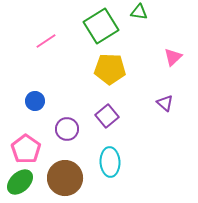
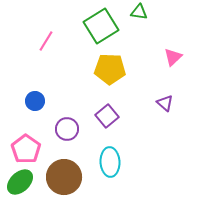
pink line: rotated 25 degrees counterclockwise
brown circle: moved 1 px left, 1 px up
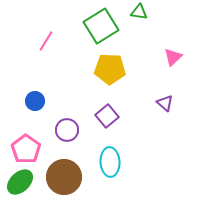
purple circle: moved 1 px down
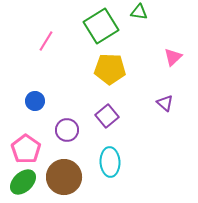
green ellipse: moved 3 px right
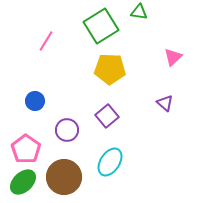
cyan ellipse: rotated 36 degrees clockwise
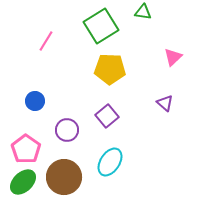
green triangle: moved 4 px right
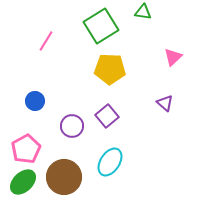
purple circle: moved 5 px right, 4 px up
pink pentagon: rotated 8 degrees clockwise
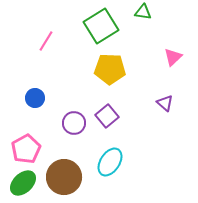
blue circle: moved 3 px up
purple circle: moved 2 px right, 3 px up
green ellipse: moved 1 px down
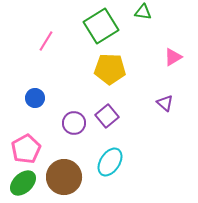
pink triangle: rotated 12 degrees clockwise
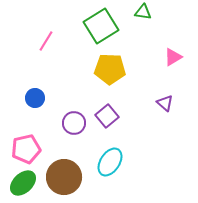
pink pentagon: rotated 16 degrees clockwise
